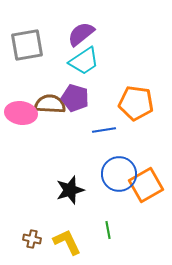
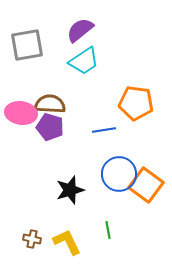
purple semicircle: moved 1 px left, 4 px up
purple pentagon: moved 25 px left, 29 px down
orange square: rotated 24 degrees counterclockwise
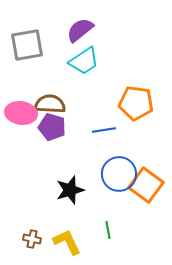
purple pentagon: moved 2 px right
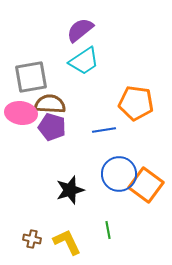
gray square: moved 4 px right, 32 px down
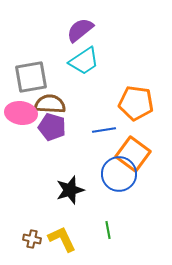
orange square: moved 13 px left, 31 px up
yellow L-shape: moved 5 px left, 3 px up
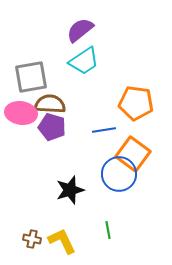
yellow L-shape: moved 2 px down
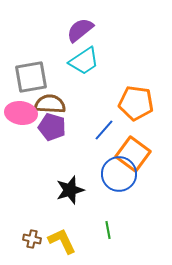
blue line: rotated 40 degrees counterclockwise
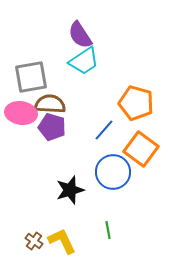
purple semicircle: moved 5 px down; rotated 84 degrees counterclockwise
orange pentagon: rotated 8 degrees clockwise
orange square: moved 8 px right, 5 px up
blue circle: moved 6 px left, 2 px up
brown cross: moved 2 px right, 2 px down; rotated 24 degrees clockwise
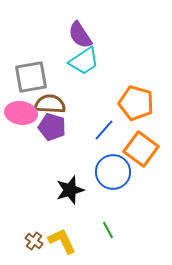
green line: rotated 18 degrees counterclockwise
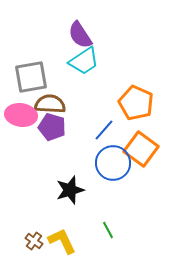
orange pentagon: rotated 8 degrees clockwise
pink ellipse: moved 2 px down
blue circle: moved 9 px up
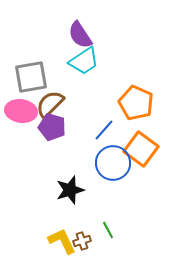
brown semicircle: rotated 48 degrees counterclockwise
pink ellipse: moved 4 px up
brown cross: moved 48 px right; rotated 36 degrees clockwise
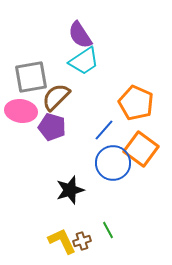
brown semicircle: moved 6 px right, 7 px up
